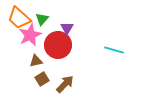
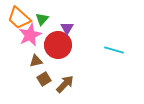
brown square: moved 2 px right
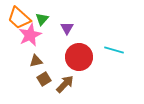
red circle: moved 21 px right, 12 px down
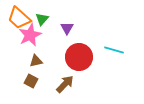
brown square: moved 13 px left, 2 px down; rotated 32 degrees counterclockwise
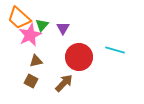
green triangle: moved 6 px down
purple triangle: moved 4 px left
cyan line: moved 1 px right
brown arrow: moved 1 px left, 1 px up
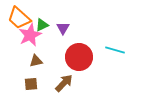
green triangle: rotated 24 degrees clockwise
brown square: moved 3 px down; rotated 32 degrees counterclockwise
